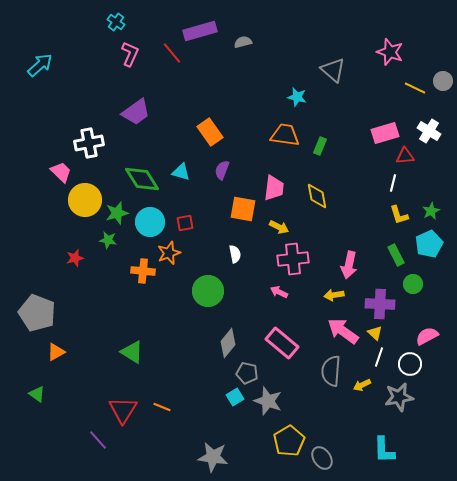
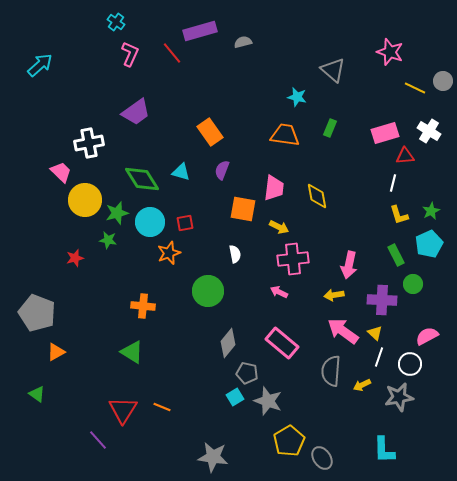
green rectangle at (320, 146): moved 10 px right, 18 px up
orange cross at (143, 271): moved 35 px down
purple cross at (380, 304): moved 2 px right, 4 px up
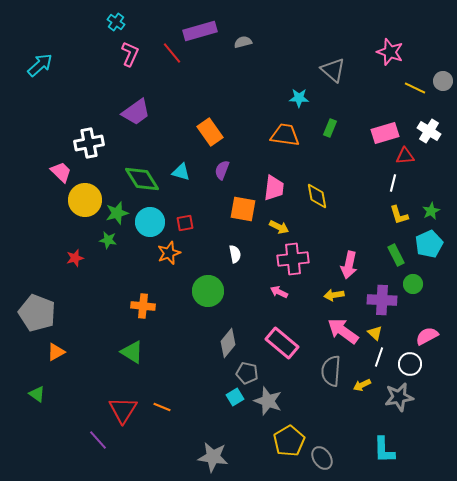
cyan star at (297, 97): moved 2 px right, 1 px down; rotated 12 degrees counterclockwise
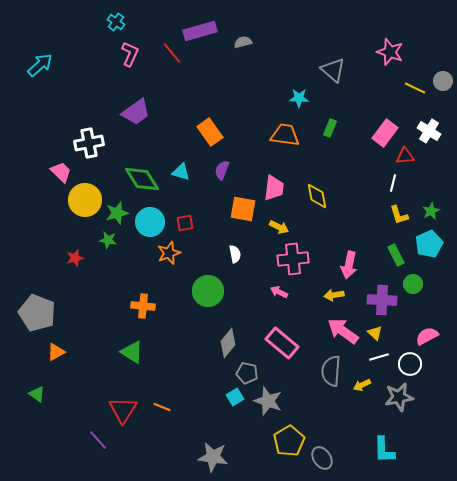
pink rectangle at (385, 133): rotated 36 degrees counterclockwise
white line at (379, 357): rotated 54 degrees clockwise
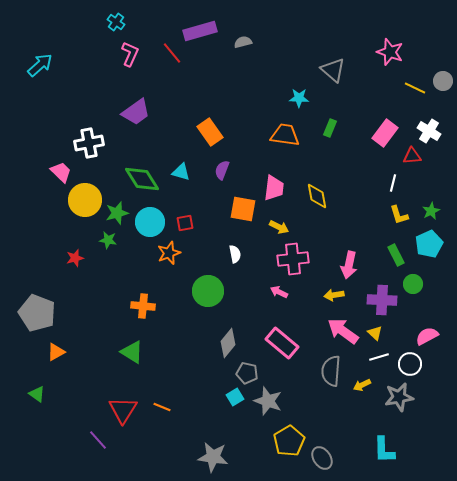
red triangle at (405, 156): moved 7 px right
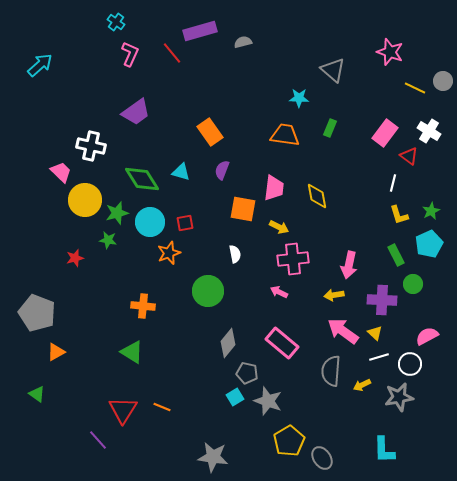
white cross at (89, 143): moved 2 px right, 3 px down; rotated 24 degrees clockwise
red triangle at (412, 156): moved 3 px left; rotated 42 degrees clockwise
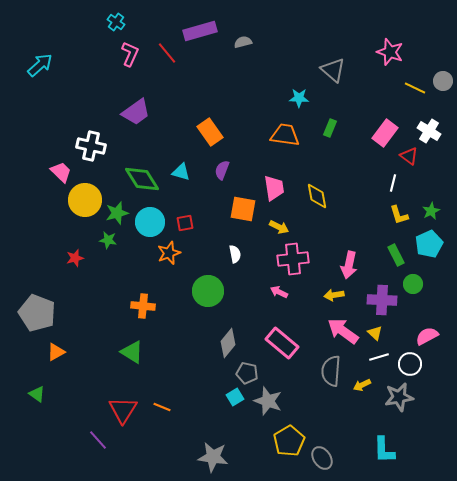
red line at (172, 53): moved 5 px left
pink trapezoid at (274, 188): rotated 16 degrees counterclockwise
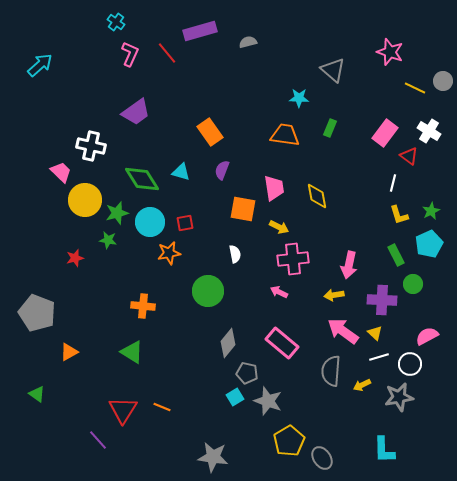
gray semicircle at (243, 42): moved 5 px right
orange star at (169, 253): rotated 10 degrees clockwise
orange triangle at (56, 352): moved 13 px right
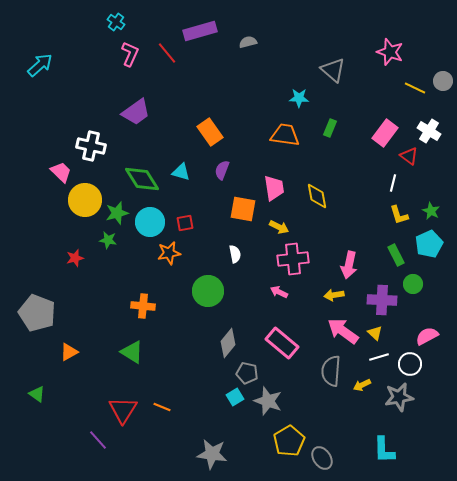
green star at (431, 211): rotated 18 degrees counterclockwise
gray star at (213, 457): moved 1 px left, 3 px up
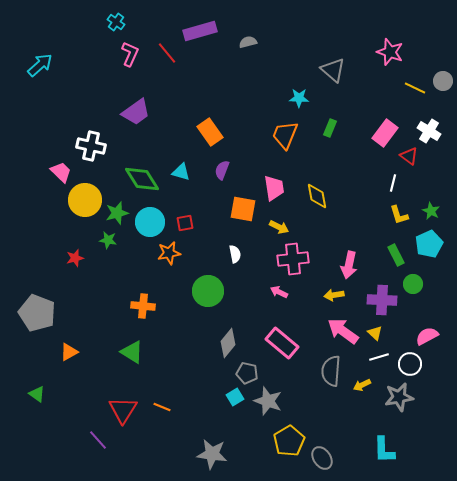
orange trapezoid at (285, 135): rotated 76 degrees counterclockwise
